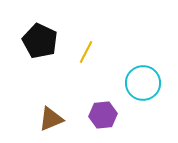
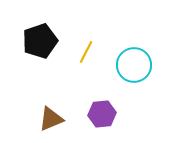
black pentagon: rotated 28 degrees clockwise
cyan circle: moved 9 px left, 18 px up
purple hexagon: moved 1 px left, 1 px up
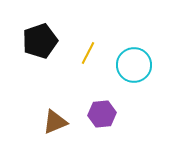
yellow line: moved 2 px right, 1 px down
brown triangle: moved 4 px right, 3 px down
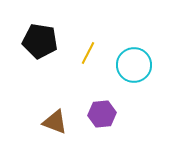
black pentagon: rotated 28 degrees clockwise
brown triangle: rotated 44 degrees clockwise
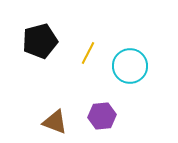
black pentagon: rotated 24 degrees counterclockwise
cyan circle: moved 4 px left, 1 px down
purple hexagon: moved 2 px down
